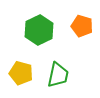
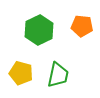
orange pentagon: rotated 10 degrees counterclockwise
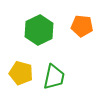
green trapezoid: moved 4 px left, 2 px down
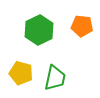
green trapezoid: moved 1 px right, 1 px down
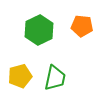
yellow pentagon: moved 1 px left, 3 px down; rotated 30 degrees counterclockwise
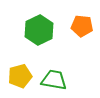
green trapezoid: moved 1 px left, 2 px down; rotated 92 degrees counterclockwise
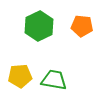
green hexagon: moved 4 px up
yellow pentagon: rotated 10 degrees clockwise
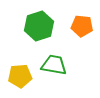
green hexagon: rotated 8 degrees clockwise
green trapezoid: moved 15 px up
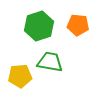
orange pentagon: moved 4 px left, 1 px up
green trapezoid: moved 4 px left, 3 px up
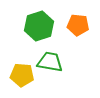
yellow pentagon: moved 2 px right, 1 px up; rotated 10 degrees clockwise
